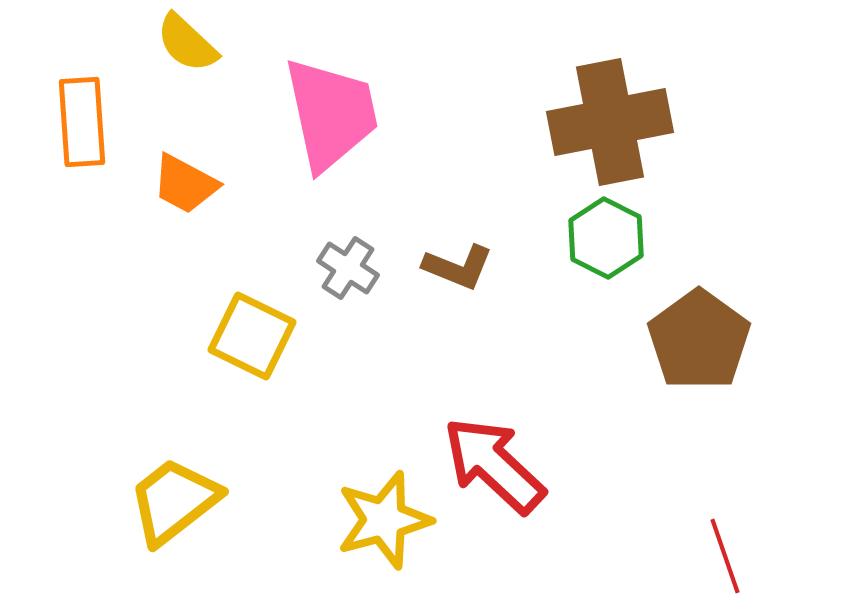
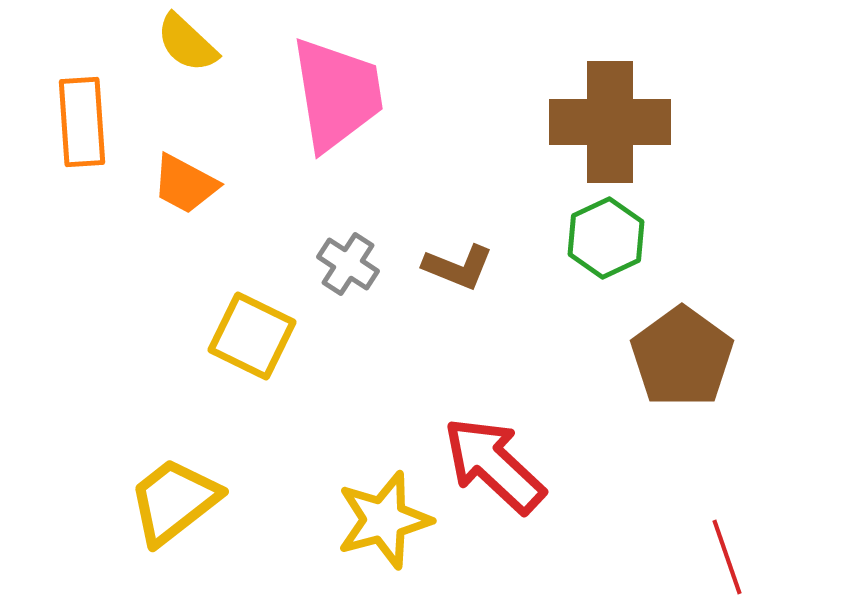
pink trapezoid: moved 6 px right, 20 px up; rotated 3 degrees clockwise
brown cross: rotated 11 degrees clockwise
green hexagon: rotated 8 degrees clockwise
gray cross: moved 4 px up
brown pentagon: moved 17 px left, 17 px down
red line: moved 2 px right, 1 px down
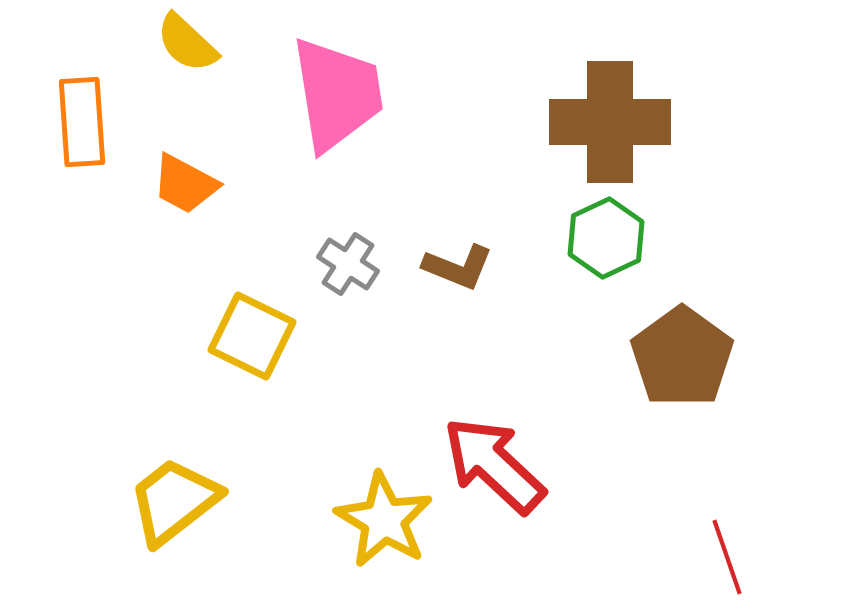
yellow star: rotated 26 degrees counterclockwise
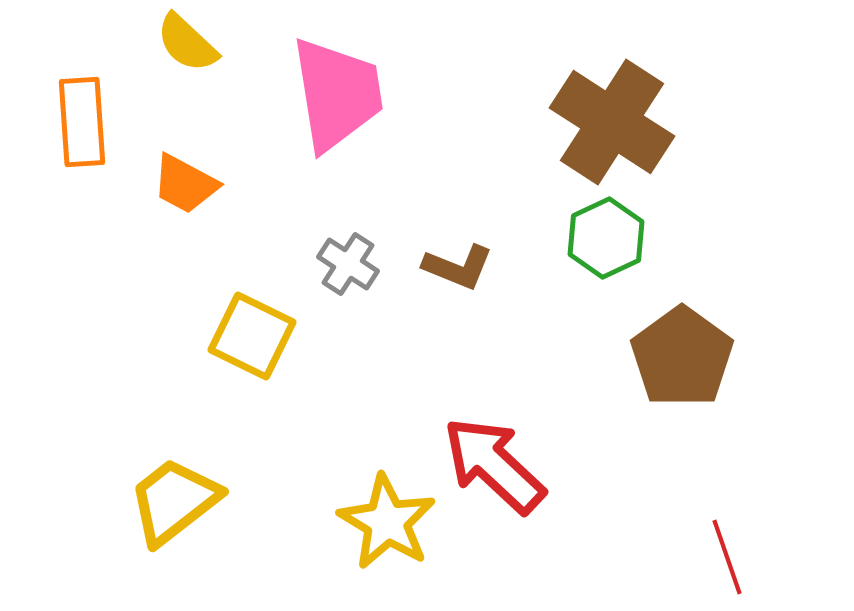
brown cross: moved 2 px right; rotated 33 degrees clockwise
yellow star: moved 3 px right, 2 px down
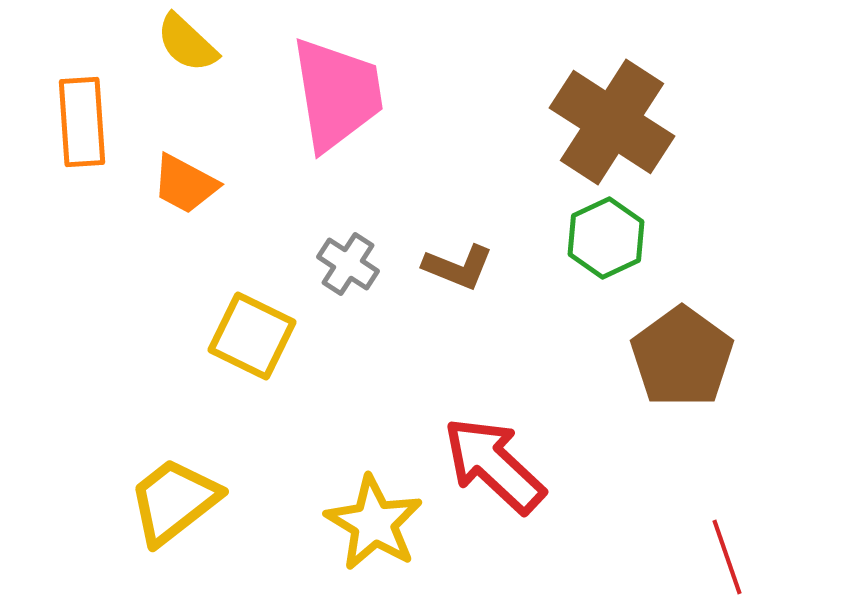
yellow star: moved 13 px left, 1 px down
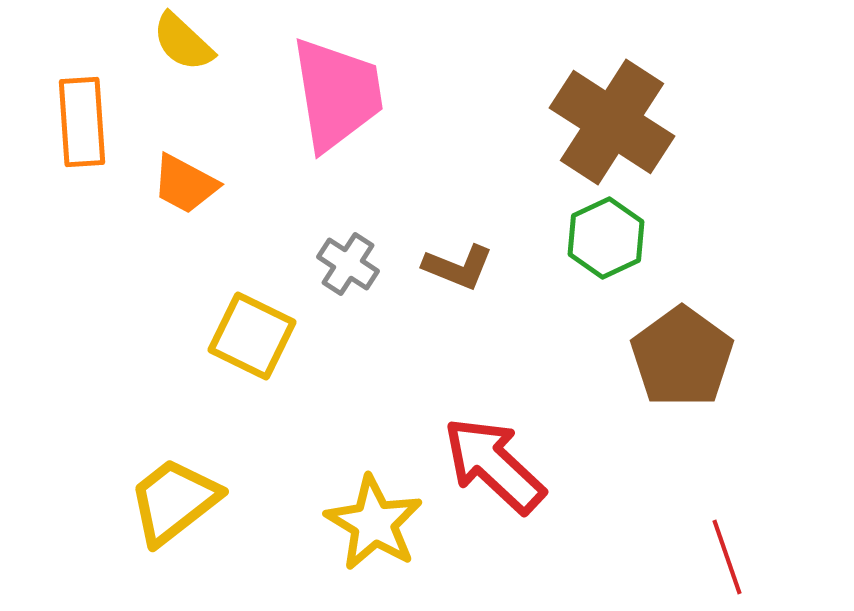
yellow semicircle: moved 4 px left, 1 px up
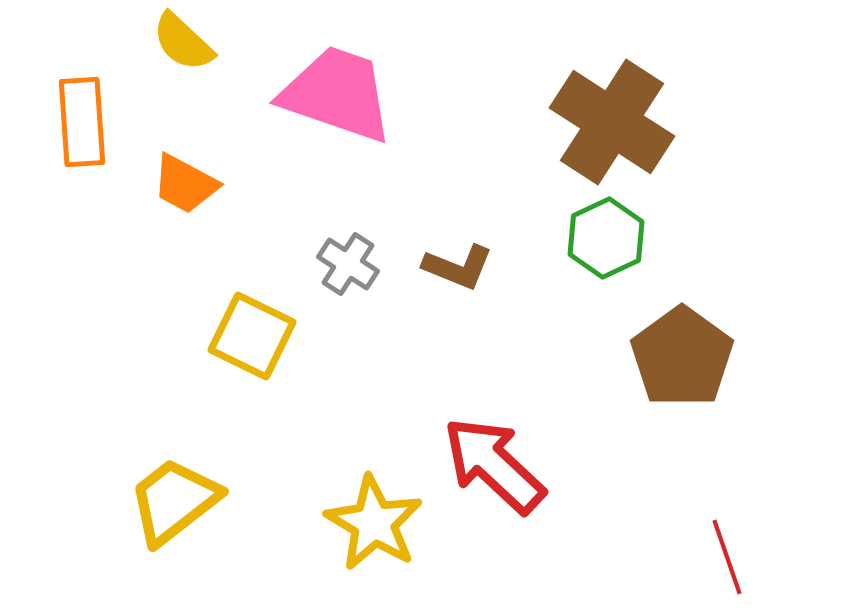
pink trapezoid: rotated 62 degrees counterclockwise
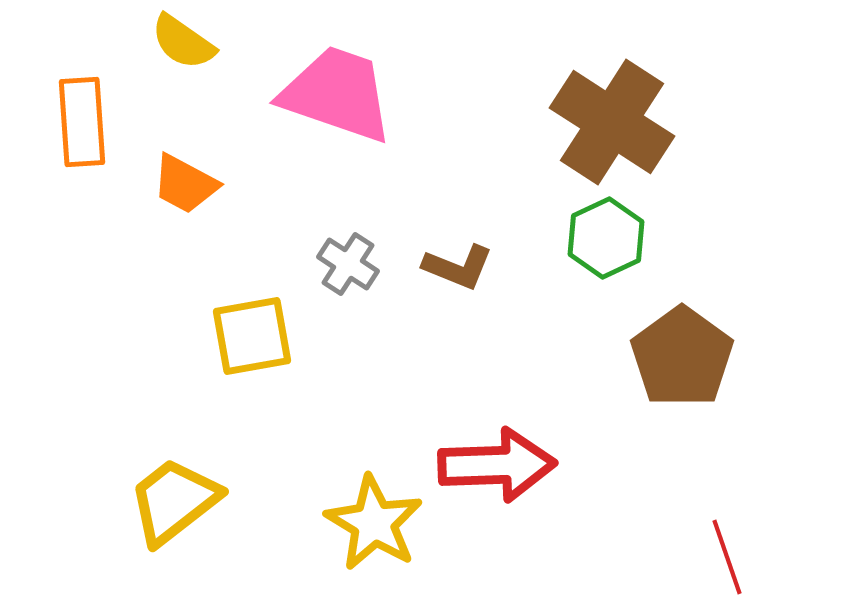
yellow semicircle: rotated 8 degrees counterclockwise
yellow square: rotated 36 degrees counterclockwise
red arrow: moved 3 px right; rotated 135 degrees clockwise
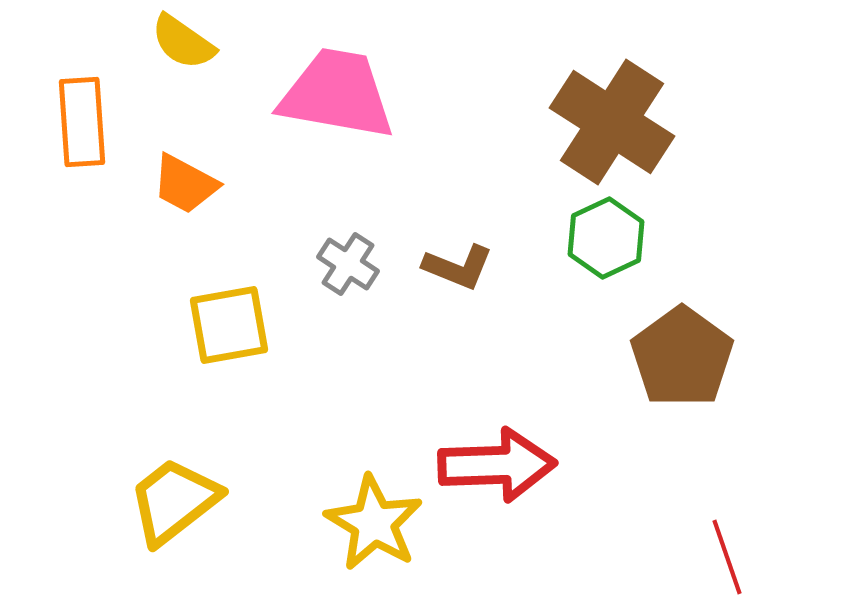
pink trapezoid: rotated 9 degrees counterclockwise
yellow square: moved 23 px left, 11 px up
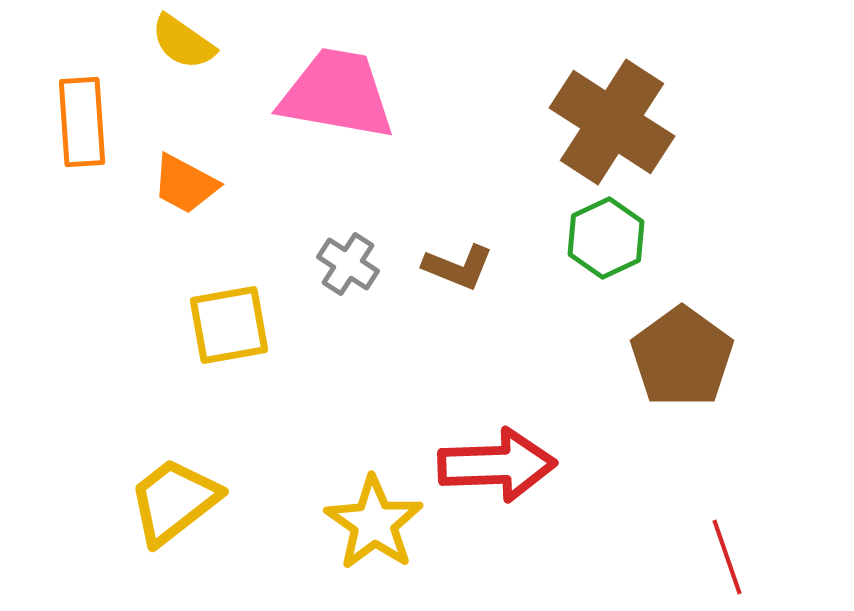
yellow star: rotated 4 degrees clockwise
